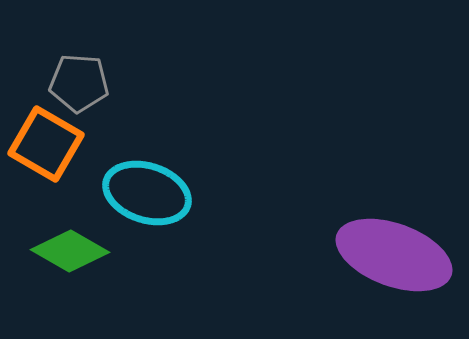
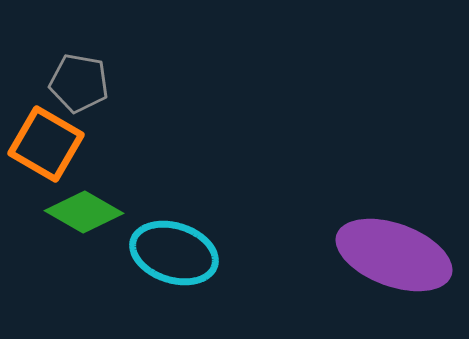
gray pentagon: rotated 6 degrees clockwise
cyan ellipse: moved 27 px right, 60 px down
green diamond: moved 14 px right, 39 px up
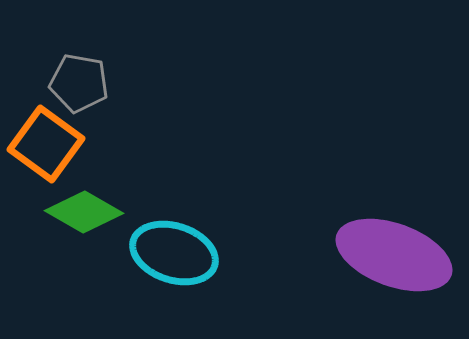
orange square: rotated 6 degrees clockwise
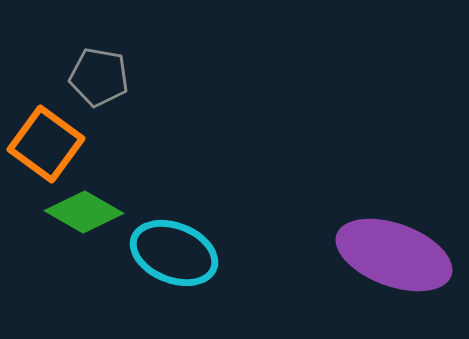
gray pentagon: moved 20 px right, 6 px up
cyan ellipse: rotated 4 degrees clockwise
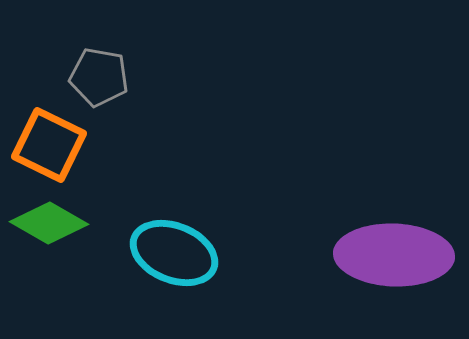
orange square: moved 3 px right, 1 px down; rotated 10 degrees counterclockwise
green diamond: moved 35 px left, 11 px down
purple ellipse: rotated 18 degrees counterclockwise
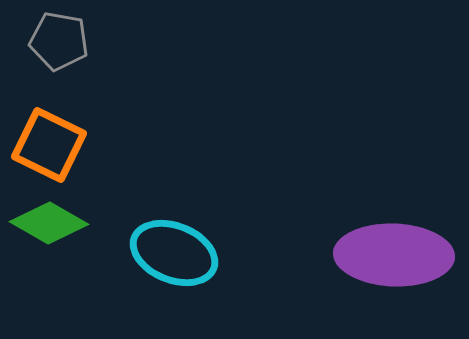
gray pentagon: moved 40 px left, 36 px up
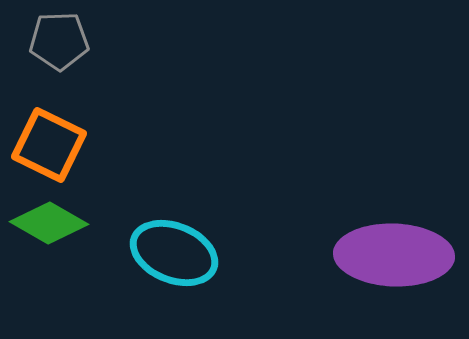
gray pentagon: rotated 12 degrees counterclockwise
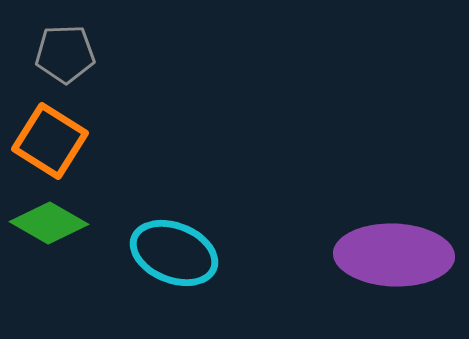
gray pentagon: moved 6 px right, 13 px down
orange square: moved 1 px right, 4 px up; rotated 6 degrees clockwise
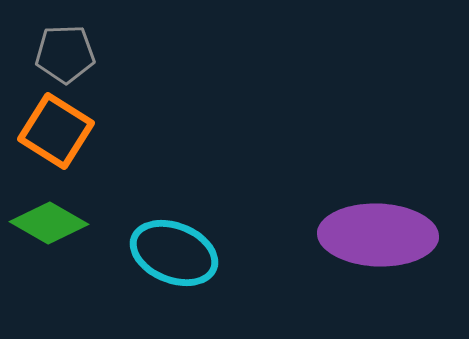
orange square: moved 6 px right, 10 px up
purple ellipse: moved 16 px left, 20 px up
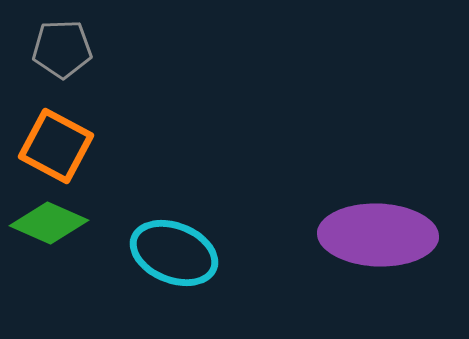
gray pentagon: moved 3 px left, 5 px up
orange square: moved 15 px down; rotated 4 degrees counterclockwise
green diamond: rotated 6 degrees counterclockwise
